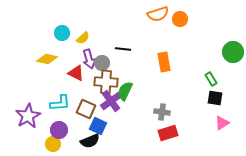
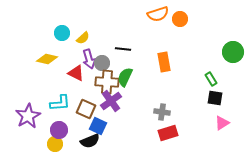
brown cross: moved 1 px right
green semicircle: moved 14 px up
yellow circle: moved 2 px right
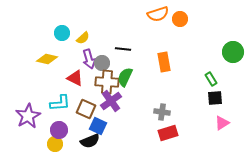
red triangle: moved 1 px left, 5 px down
black square: rotated 14 degrees counterclockwise
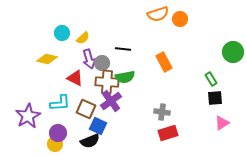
orange rectangle: rotated 18 degrees counterclockwise
green semicircle: rotated 126 degrees counterclockwise
purple circle: moved 1 px left, 3 px down
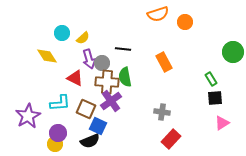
orange circle: moved 5 px right, 3 px down
yellow diamond: moved 3 px up; rotated 45 degrees clockwise
green semicircle: rotated 90 degrees clockwise
red rectangle: moved 3 px right, 6 px down; rotated 30 degrees counterclockwise
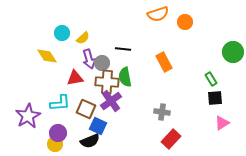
red triangle: rotated 36 degrees counterclockwise
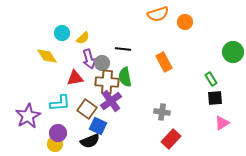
brown square: moved 1 px right; rotated 12 degrees clockwise
